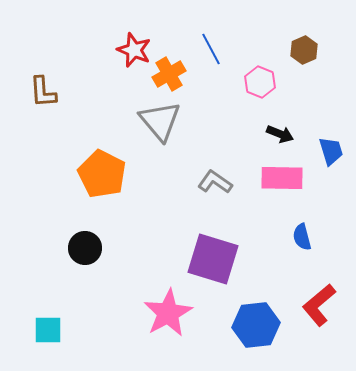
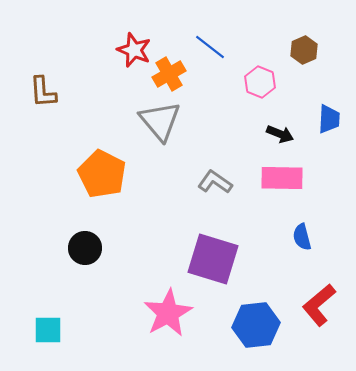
blue line: moved 1 px left, 2 px up; rotated 24 degrees counterclockwise
blue trapezoid: moved 2 px left, 32 px up; rotated 20 degrees clockwise
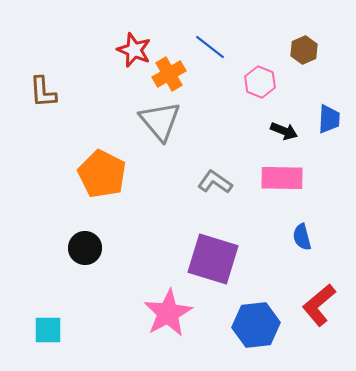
black arrow: moved 4 px right, 3 px up
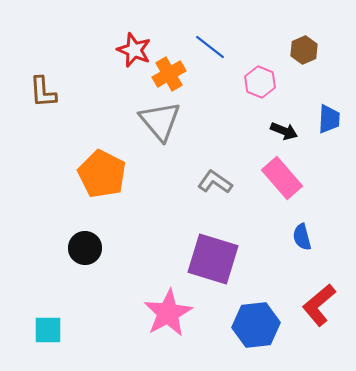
pink rectangle: rotated 48 degrees clockwise
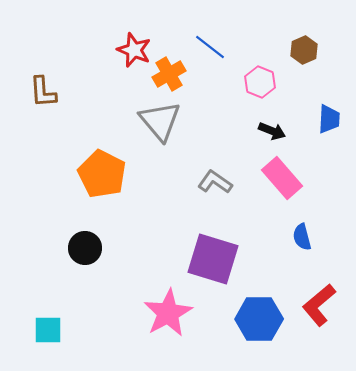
black arrow: moved 12 px left
blue hexagon: moved 3 px right, 6 px up; rotated 6 degrees clockwise
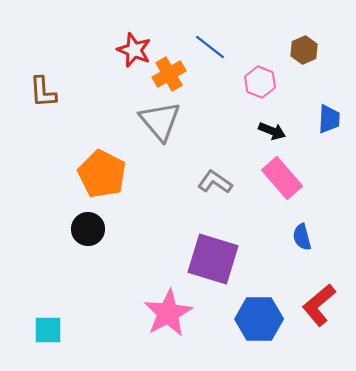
black circle: moved 3 px right, 19 px up
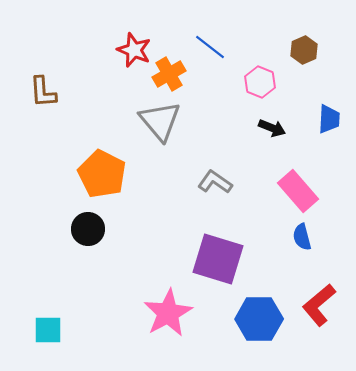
black arrow: moved 3 px up
pink rectangle: moved 16 px right, 13 px down
purple square: moved 5 px right
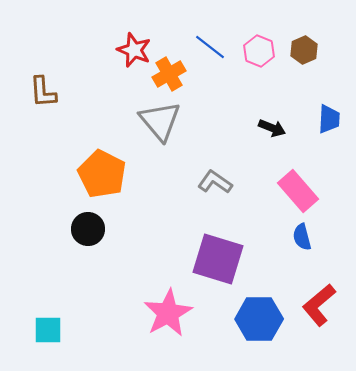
pink hexagon: moved 1 px left, 31 px up
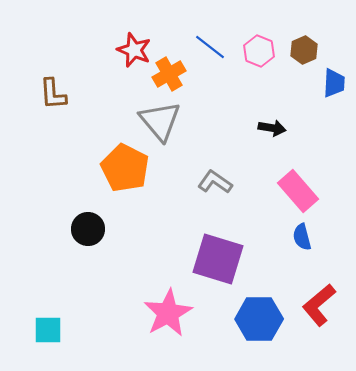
brown L-shape: moved 10 px right, 2 px down
blue trapezoid: moved 5 px right, 36 px up
black arrow: rotated 12 degrees counterclockwise
orange pentagon: moved 23 px right, 6 px up
